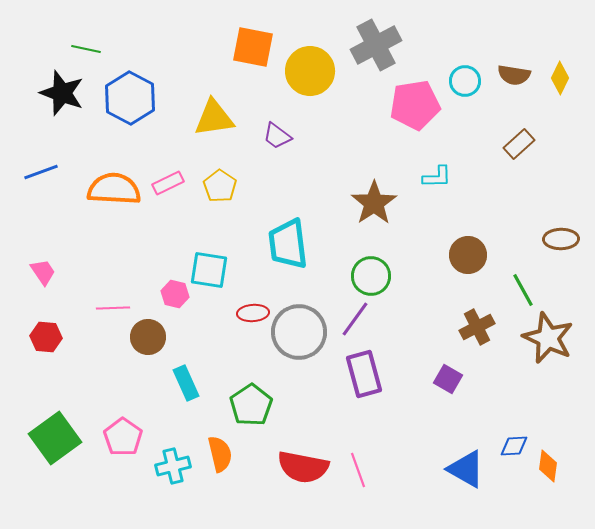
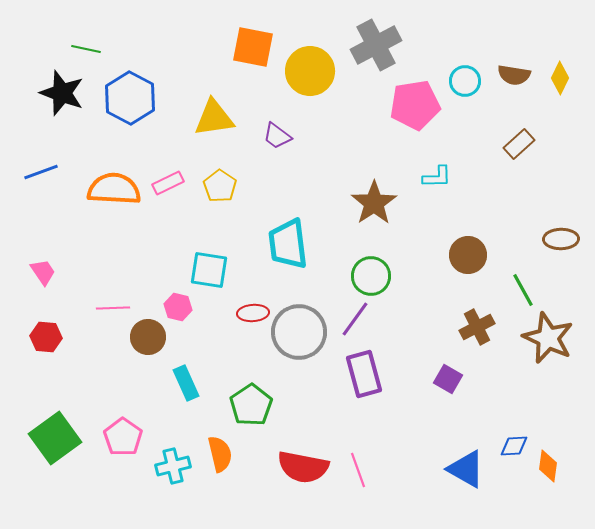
pink hexagon at (175, 294): moved 3 px right, 13 px down
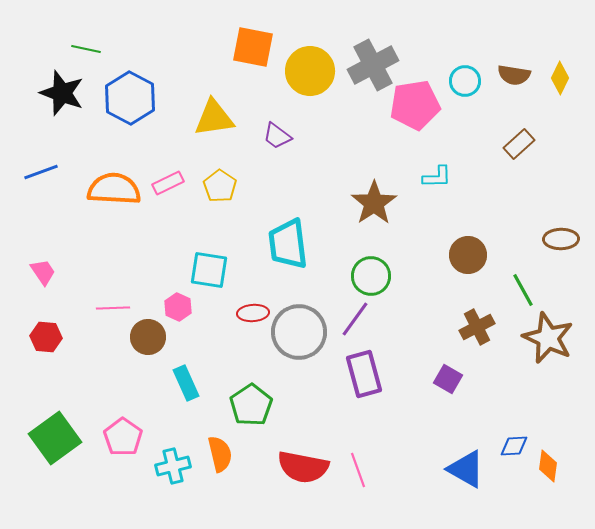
gray cross at (376, 45): moved 3 px left, 20 px down
pink hexagon at (178, 307): rotated 12 degrees clockwise
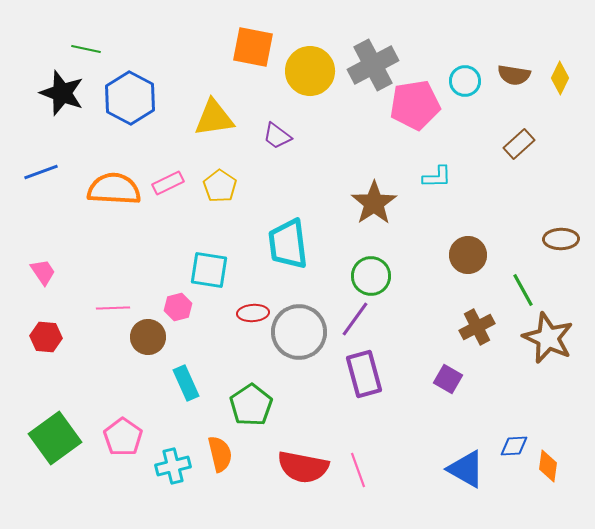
pink hexagon at (178, 307): rotated 20 degrees clockwise
